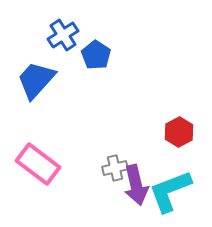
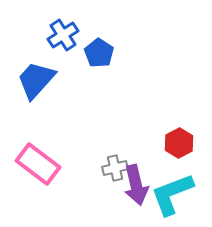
blue pentagon: moved 3 px right, 2 px up
red hexagon: moved 11 px down
cyan L-shape: moved 2 px right, 3 px down
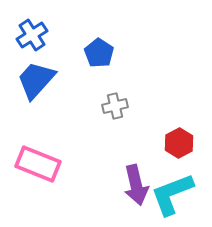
blue cross: moved 31 px left
pink rectangle: rotated 15 degrees counterclockwise
gray cross: moved 62 px up
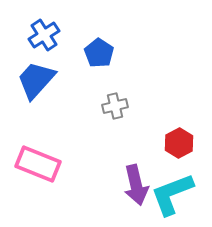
blue cross: moved 12 px right
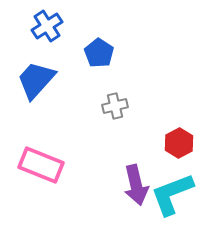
blue cross: moved 3 px right, 9 px up
pink rectangle: moved 3 px right, 1 px down
